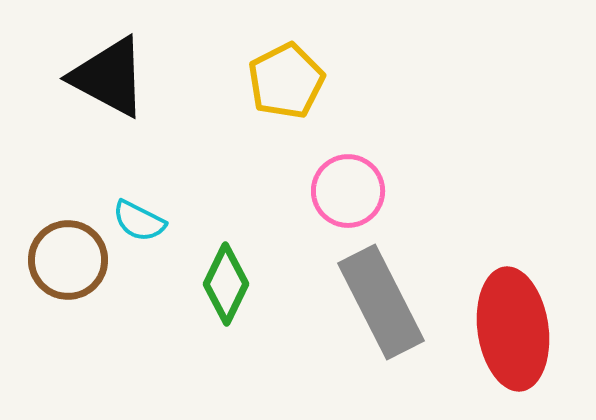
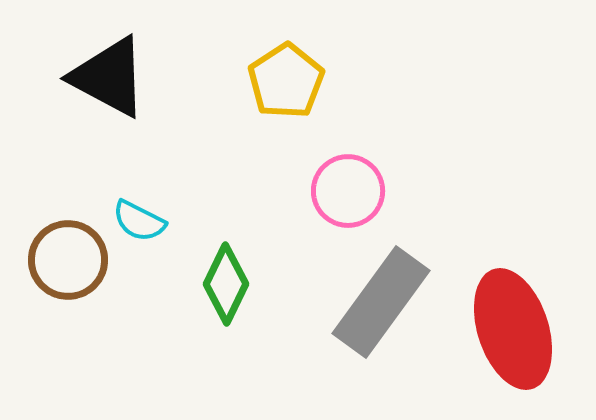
yellow pentagon: rotated 6 degrees counterclockwise
gray rectangle: rotated 63 degrees clockwise
red ellipse: rotated 10 degrees counterclockwise
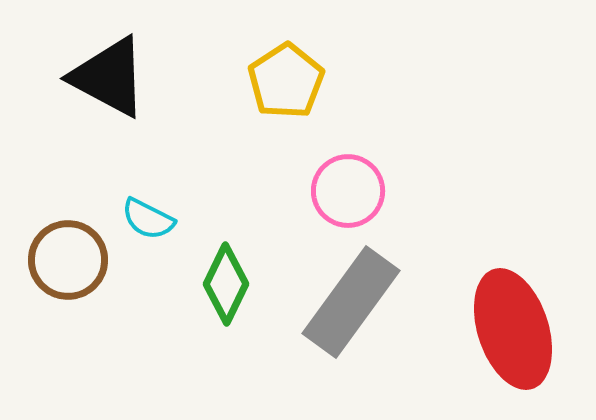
cyan semicircle: moved 9 px right, 2 px up
gray rectangle: moved 30 px left
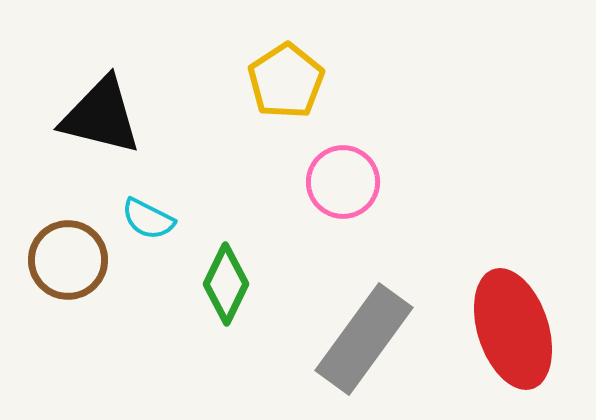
black triangle: moved 8 px left, 39 px down; rotated 14 degrees counterclockwise
pink circle: moved 5 px left, 9 px up
gray rectangle: moved 13 px right, 37 px down
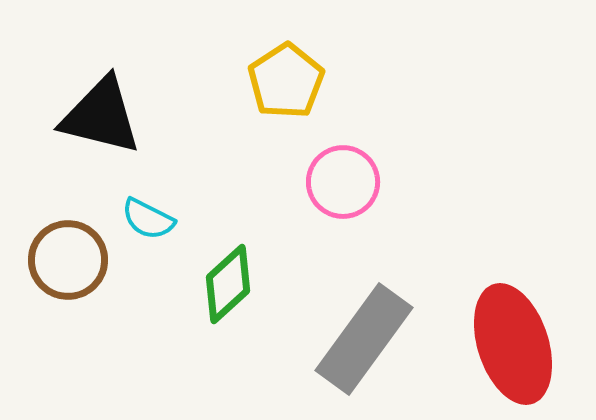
green diamond: moved 2 px right; rotated 22 degrees clockwise
red ellipse: moved 15 px down
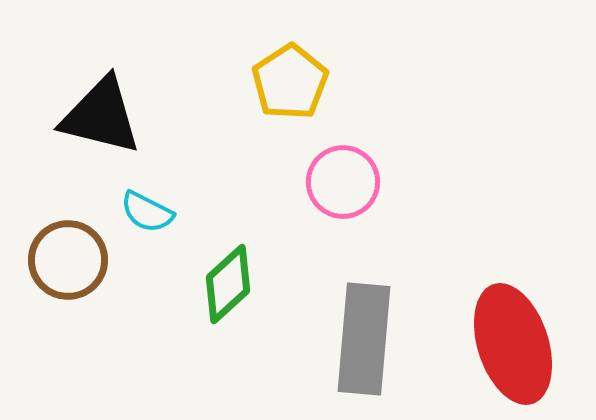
yellow pentagon: moved 4 px right, 1 px down
cyan semicircle: moved 1 px left, 7 px up
gray rectangle: rotated 31 degrees counterclockwise
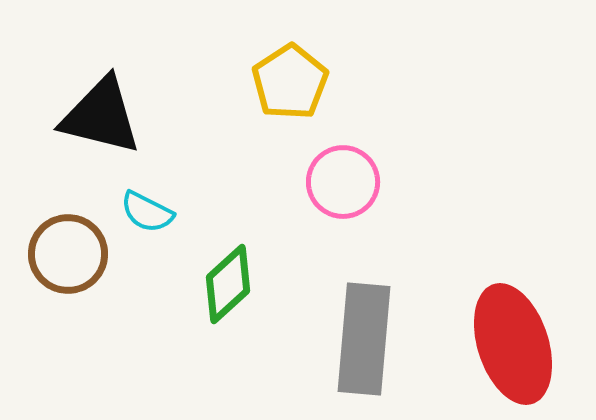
brown circle: moved 6 px up
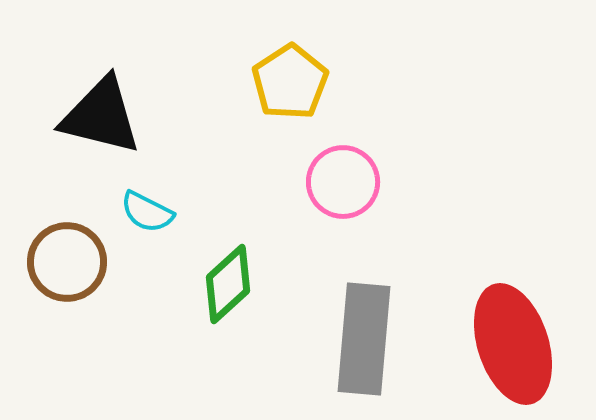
brown circle: moved 1 px left, 8 px down
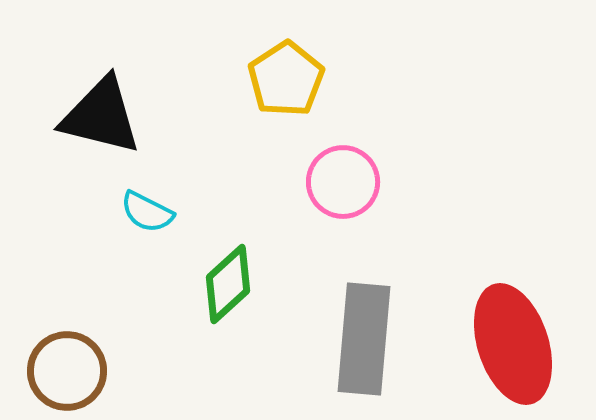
yellow pentagon: moved 4 px left, 3 px up
brown circle: moved 109 px down
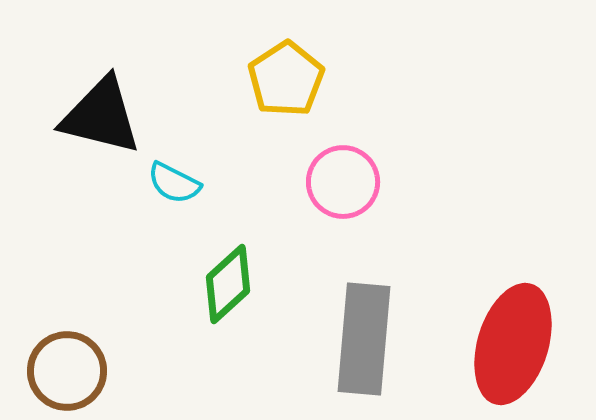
cyan semicircle: moved 27 px right, 29 px up
red ellipse: rotated 35 degrees clockwise
